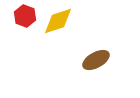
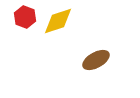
red hexagon: moved 1 px down
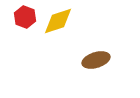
brown ellipse: rotated 12 degrees clockwise
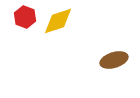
brown ellipse: moved 18 px right
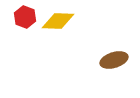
yellow diamond: rotated 20 degrees clockwise
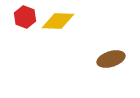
brown ellipse: moved 3 px left, 1 px up
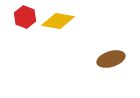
yellow diamond: rotated 8 degrees clockwise
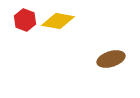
red hexagon: moved 3 px down
